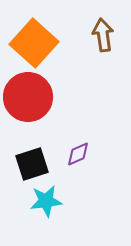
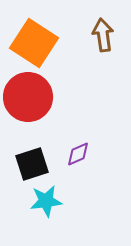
orange square: rotated 9 degrees counterclockwise
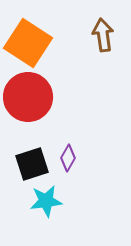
orange square: moved 6 px left
purple diamond: moved 10 px left, 4 px down; rotated 36 degrees counterclockwise
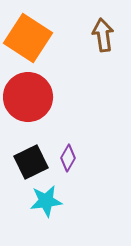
orange square: moved 5 px up
black square: moved 1 px left, 2 px up; rotated 8 degrees counterclockwise
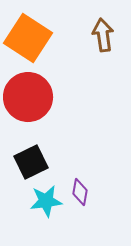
purple diamond: moved 12 px right, 34 px down; rotated 20 degrees counterclockwise
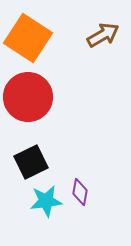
brown arrow: rotated 68 degrees clockwise
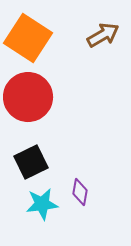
cyan star: moved 4 px left, 3 px down
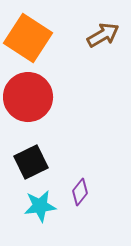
purple diamond: rotated 28 degrees clockwise
cyan star: moved 2 px left, 2 px down
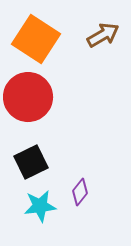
orange square: moved 8 px right, 1 px down
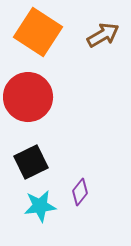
orange square: moved 2 px right, 7 px up
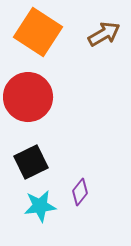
brown arrow: moved 1 px right, 1 px up
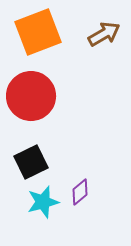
orange square: rotated 36 degrees clockwise
red circle: moved 3 px right, 1 px up
purple diamond: rotated 12 degrees clockwise
cyan star: moved 3 px right, 4 px up; rotated 8 degrees counterclockwise
